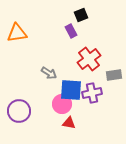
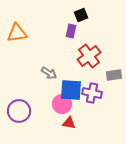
purple rectangle: rotated 40 degrees clockwise
red cross: moved 3 px up
purple cross: rotated 24 degrees clockwise
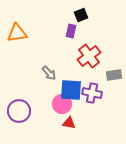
gray arrow: rotated 14 degrees clockwise
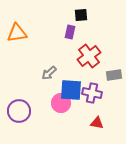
black square: rotated 16 degrees clockwise
purple rectangle: moved 1 px left, 1 px down
gray arrow: rotated 91 degrees clockwise
pink circle: moved 1 px left, 1 px up
red triangle: moved 28 px right
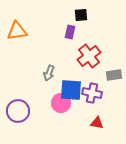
orange triangle: moved 2 px up
gray arrow: rotated 28 degrees counterclockwise
purple circle: moved 1 px left
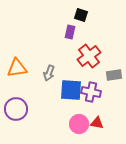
black square: rotated 24 degrees clockwise
orange triangle: moved 37 px down
purple cross: moved 1 px left, 1 px up
pink circle: moved 18 px right, 21 px down
purple circle: moved 2 px left, 2 px up
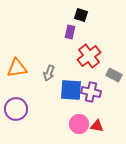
gray rectangle: rotated 35 degrees clockwise
red triangle: moved 3 px down
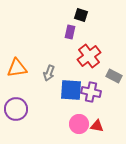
gray rectangle: moved 1 px down
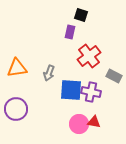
red triangle: moved 3 px left, 4 px up
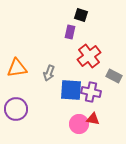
red triangle: moved 1 px left, 3 px up
